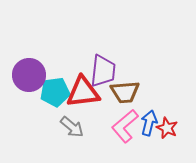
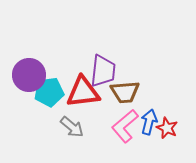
cyan pentagon: moved 6 px left
blue arrow: moved 1 px up
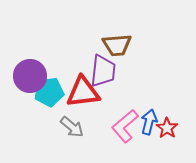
purple circle: moved 1 px right, 1 px down
brown trapezoid: moved 8 px left, 47 px up
red star: rotated 10 degrees clockwise
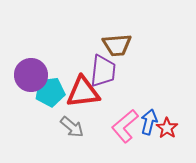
purple circle: moved 1 px right, 1 px up
cyan pentagon: moved 1 px right
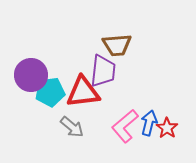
blue arrow: moved 1 px down
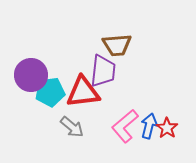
blue arrow: moved 3 px down
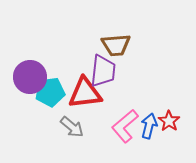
brown trapezoid: moved 1 px left
purple circle: moved 1 px left, 2 px down
red triangle: moved 2 px right, 1 px down
red star: moved 2 px right, 7 px up
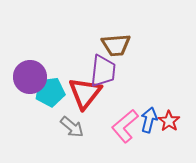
red triangle: rotated 45 degrees counterclockwise
blue arrow: moved 6 px up
